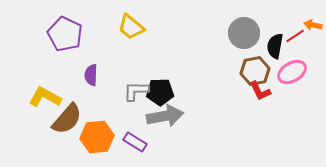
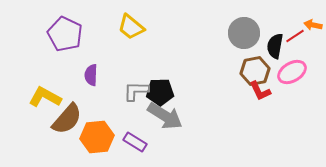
gray arrow: rotated 42 degrees clockwise
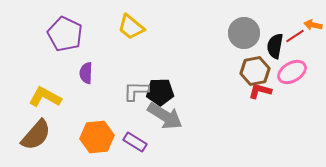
purple semicircle: moved 5 px left, 2 px up
red L-shape: rotated 130 degrees clockwise
brown semicircle: moved 31 px left, 16 px down
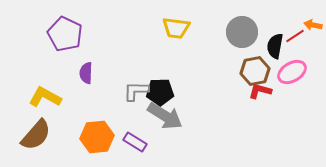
yellow trapezoid: moved 45 px right, 1 px down; rotated 32 degrees counterclockwise
gray circle: moved 2 px left, 1 px up
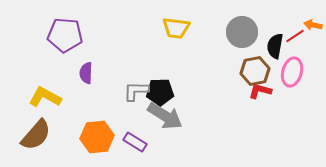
purple pentagon: moved 1 px down; rotated 20 degrees counterclockwise
pink ellipse: rotated 44 degrees counterclockwise
